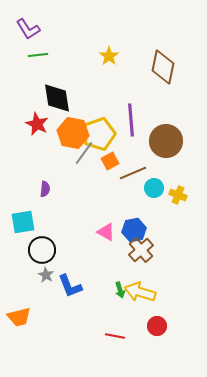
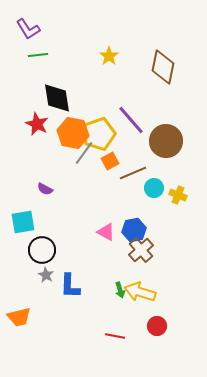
purple line: rotated 36 degrees counterclockwise
purple semicircle: rotated 112 degrees clockwise
blue L-shape: rotated 24 degrees clockwise
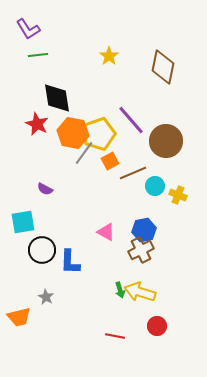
cyan circle: moved 1 px right, 2 px up
blue hexagon: moved 10 px right
brown cross: rotated 15 degrees clockwise
gray star: moved 22 px down
blue L-shape: moved 24 px up
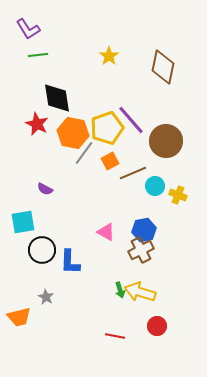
yellow pentagon: moved 8 px right, 6 px up
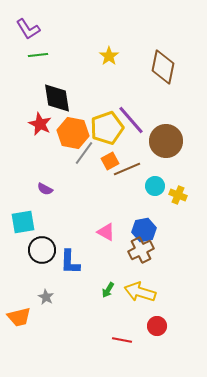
red star: moved 3 px right
brown line: moved 6 px left, 4 px up
green arrow: moved 12 px left; rotated 49 degrees clockwise
red line: moved 7 px right, 4 px down
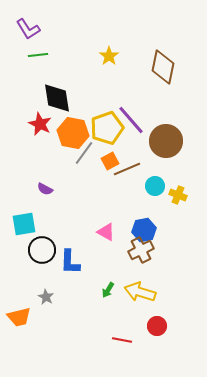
cyan square: moved 1 px right, 2 px down
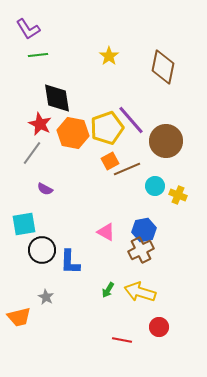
gray line: moved 52 px left
red circle: moved 2 px right, 1 px down
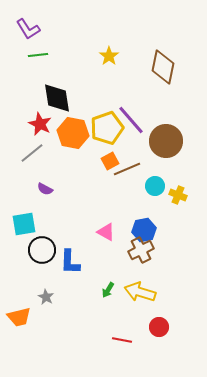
gray line: rotated 15 degrees clockwise
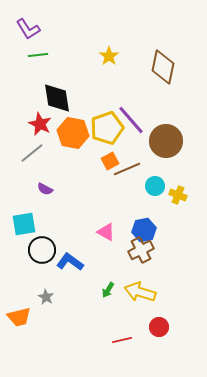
blue L-shape: rotated 124 degrees clockwise
red line: rotated 24 degrees counterclockwise
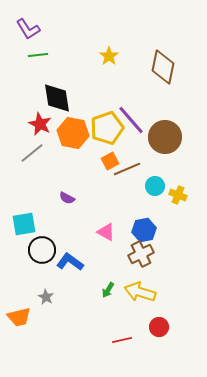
brown circle: moved 1 px left, 4 px up
purple semicircle: moved 22 px right, 9 px down
brown cross: moved 4 px down
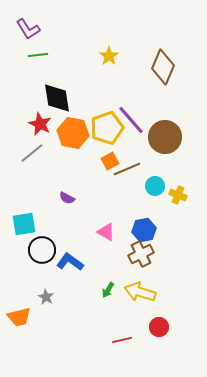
brown diamond: rotated 12 degrees clockwise
